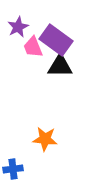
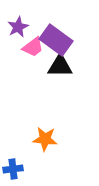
pink trapezoid: rotated 105 degrees counterclockwise
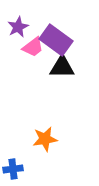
black triangle: moved 2 px right, 1 px down
orange star: rotated 15 degrees counterclockwise
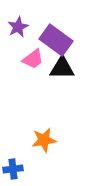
pink trapezoid: moved 12 px down
black triangle: moved 1 px down
orange star: moved 1 px left, 1 px down
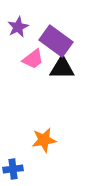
purple rectangle: moved 1 px down
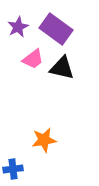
purple rectangle: moved 12 px up
black triangle: rotated 12 degrees clockwise
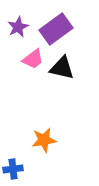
purple rectangle: rotated 72 degrees counterclockwise
